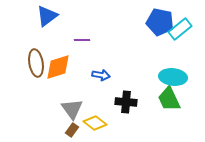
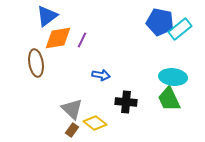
purple line: rotated 63 degrees counterclockwise
orange diamond: moved 29 px up; rotated 8 degrees clockwise
gray triangle: rotated 10 degrees counterclockwise
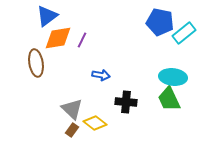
cyan rectangle: moved 4 px right, 4 px down
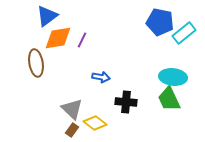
blue arrow: moved 2 px down
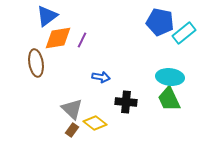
cyan ellipse: moved 3 px left
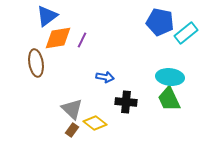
cyan rectangle: moved 2 px right
blue arrow: moved 4 px right
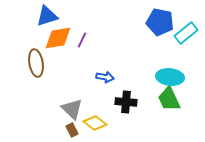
blue triangle: rotated 20 degrees clockwise
brown rectangle: rotated 64 degrees counterclockwise
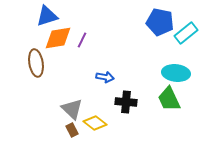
cyan ellipse: moved 6 px right, 4 px up
